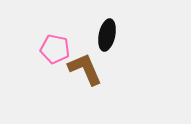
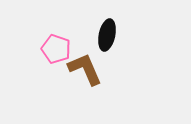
pink pentagon: moved 1 px right; rotated 8 degrees clockwise
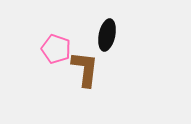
brown L-shape: rotated 30 degrees clockwise
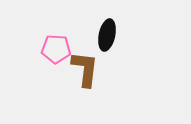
pink pentagon: rotated 16 degrees counterclockwise
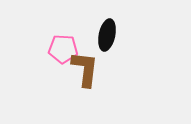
pink pentagon: moved 7 px right
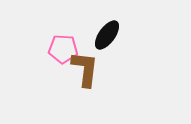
black ellipse: rotated 24 degrees clockwise
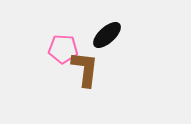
black ellipse: rotated 12 degrees clockwise
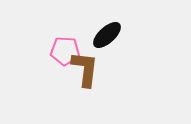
pink pentagon: moved 2 px right, 2 px down
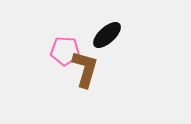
brown L-shape: rotated 9 degrees clockwise
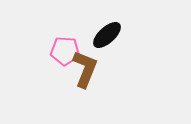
brown L-shape: rotated 6 degrees clockwise
